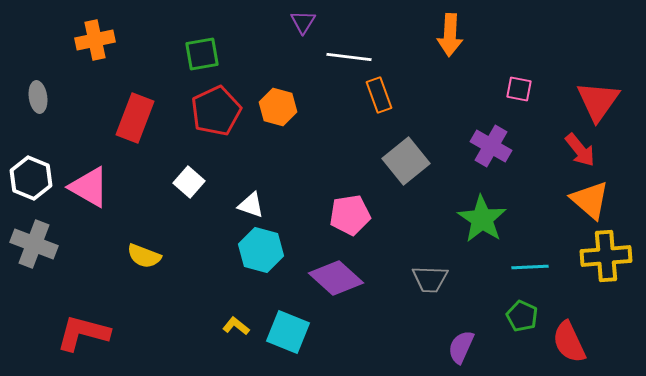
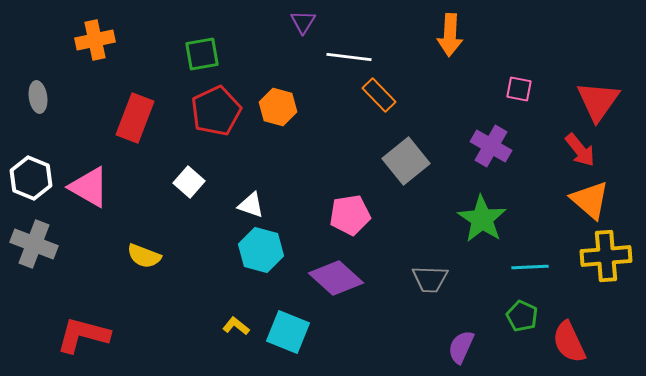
orange rectangle: rotated 24 degrees counterclockwise
red L-shape: moved 2 px down
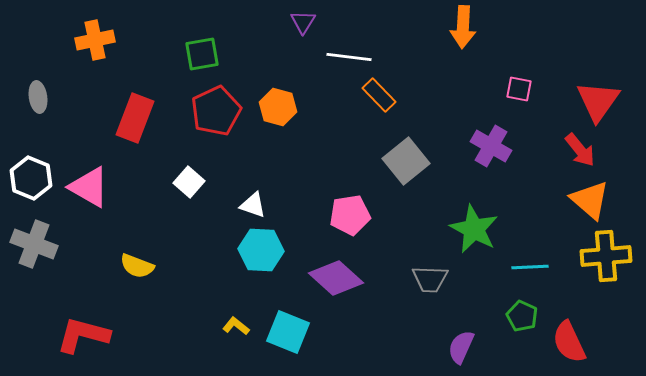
orange arrow: moved 13 px right, 8 px up
white triangle: moved 2 px right
green star: moved 8 px left, 10 px down; rotated 6 degrees counterclockwise
cyan hexagon: rotated 12 degrees counterclockwise
yellow semicircle: moved 7 px left, 10 px down
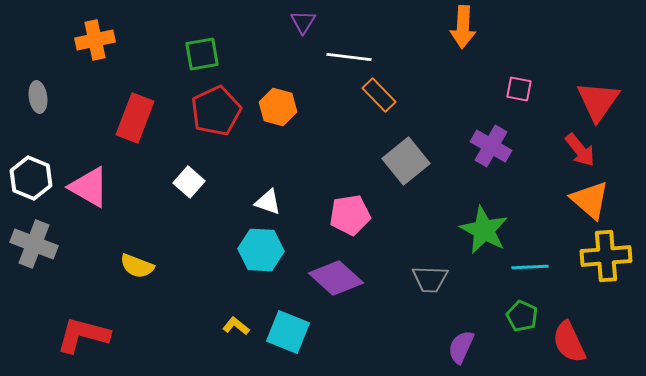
white triangle: moved 15 px right, 3 px up
green star: moved 10 px right, 1 px down
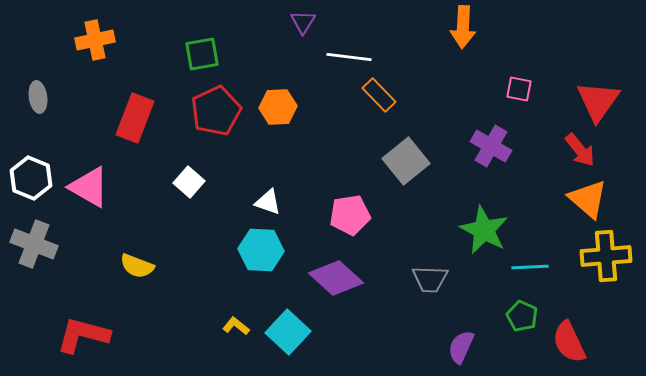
orange hexagon: rotated 18 degrees counterclockwise
orange triangle: moved 2 px left, 1 px up
cyan square: rotated 21 degrees clockwise
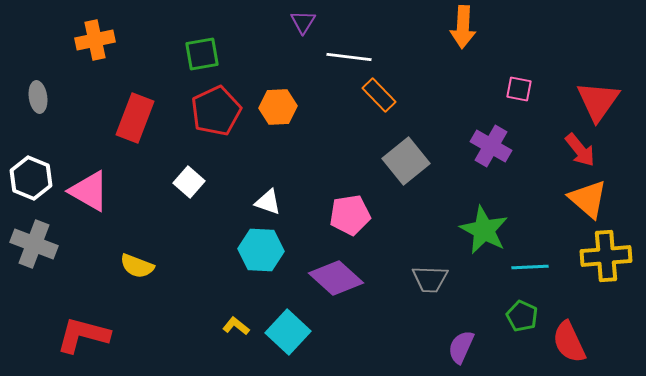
pink triangle: moved 4 px down
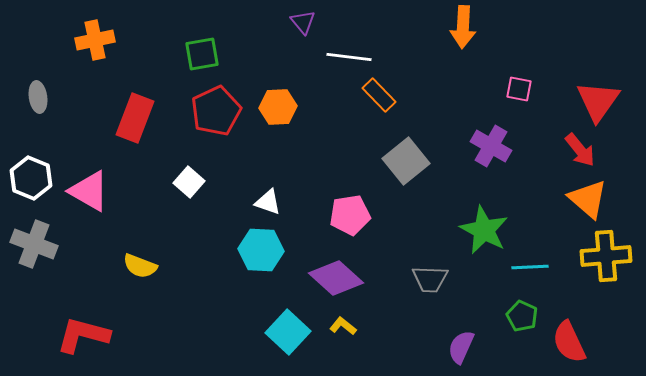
purple triangle: rotated 12 degrees counterclockwise
yellow semicircle: moved 3 px right
yellow L-shape: moved 107 px right
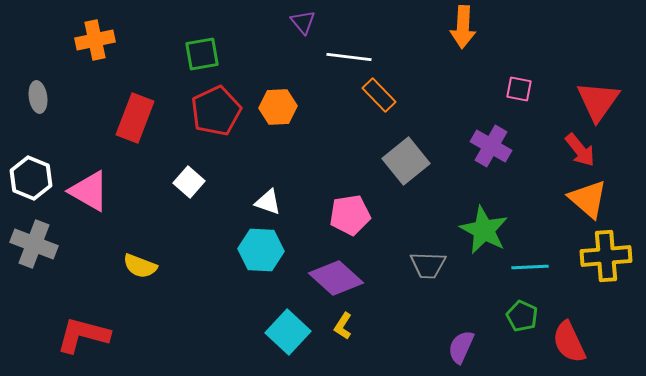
gray trapezoid: moved 2 px left, 14 px up
yellow L-shape: rotated 96 degrees counterclockwise
